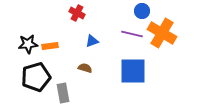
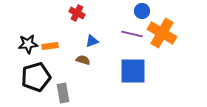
brown semicircle: moved 2 px left, 8 px up
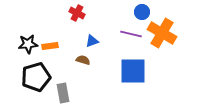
blue circle: moved 1 px down
purple line: moved 1 px left
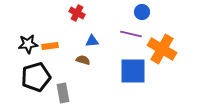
orange cross: moved 16 px down
blue triangle: rotated 16 degrees clockwise
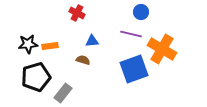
blue circle: moved 1 px left
blue square: moved 1 px right, 2 px up; rotated 20 degrees counterclockwise
gray rectangle: rotated 48 degrees clockwise
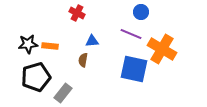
purple line: rotated 10 degrees clockwise
orange rectangle: rotated 14 degrees clockwise
brown semicircle: rotated 96 degrees counterclockwise
blue square: rotated 32 degrees clockwise
